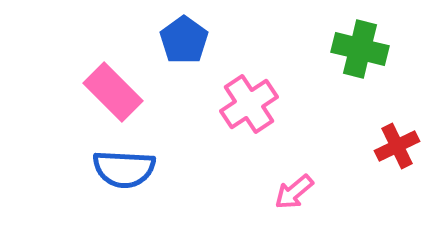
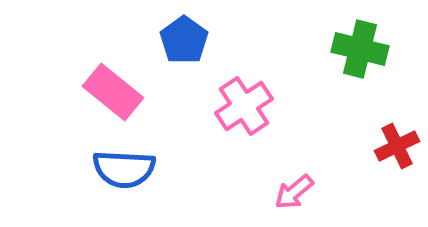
pink rectangle: rotated 6 degrees counterclockwise
pink cross: moved 5 px left, 2 px down
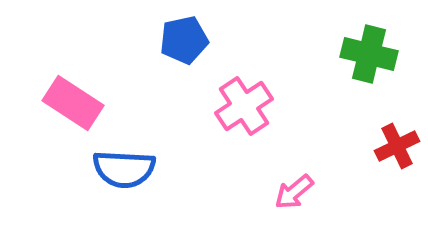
blue pentagon: rotated 24 degrees clockwise
green cross: moved 9 px right, 5 px down
pink rectangle: moved 40 px left, 11 px down; rotated 6 degrees counterclockwise
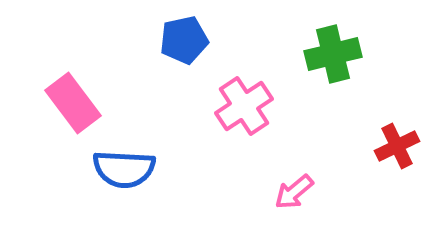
green cross: moved 36 px left; rotated 28 degrees counterclockwise
pink rectangle: rotated 20 degrees clockwise
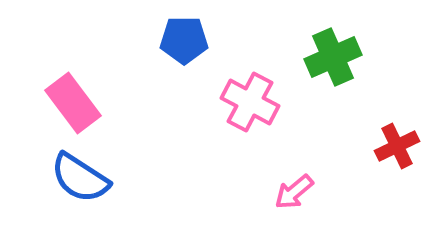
blue pentagon: rotated 12 degrees clockwise
green cross: moved 3 px down; rotated 10 degrees counterclockwise
pink cross: moved 6 px right, 4 px up; rotated 28 degrees counterclockwise
blue semicircle: moved 44 px left, 9 px down; rotated 30 degrees clockwise
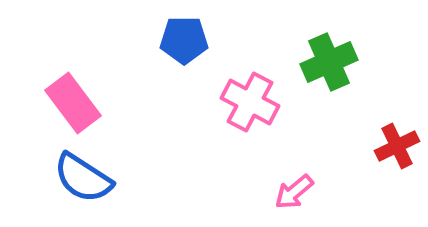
green cross: moved 4 px left, 5 px down
blue semicircle: moved 3 px right
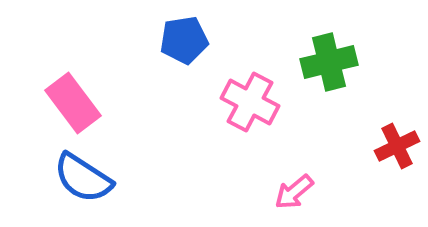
blue pentagon: rotated 9 degrees counterclockwise
green cross: rotated 10 degrees clockwise
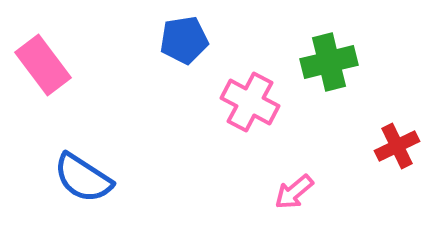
pink rectangle: moved 30 px left, 38 px up
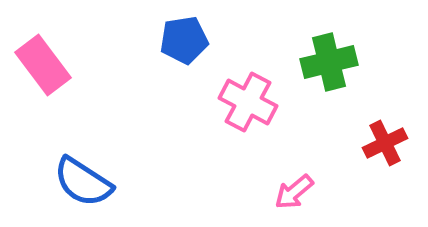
pink cross: moved 2 px left
red cross: moved 12 px left, 3 px up
blue semicircle: moved 4 px down
